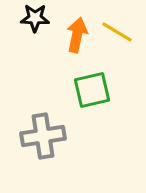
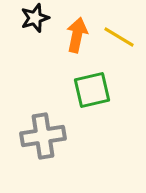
black star: rotated 20 degrees counterclockwise
yellow line: moved 2 px right, 5 px down
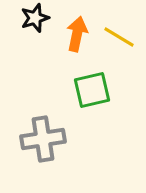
orange arrow: moved 1 px up
gray cross: moved 3 px down
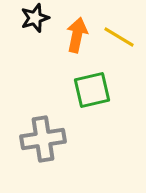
orange arrow: moved 1 px down
